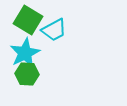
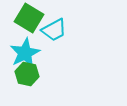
green square: moved 1 px right, 2 px up
green hexagon: rotated 10 degrees clockwise
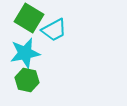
cyan star: rotated 16 degrees clockwise
green hexagon: moved 6 px down
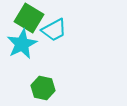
cyan star: moved 3 px left, 9 px up; rotated 16 degrees counterclockwise
green hexagon: moved 16 px right, 8 px down
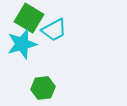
cyan star: rotated 12 degrees clockwise
green hexagon: rotated 20 degrees counterclockwise
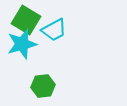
green square: moved 3 px left, 2 px down
green hexagon: moved 2 px up
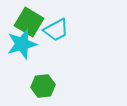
green square: moved 3 px right, 2 px down
cyan trapezoid: moved 2 px right
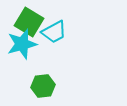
cyan trapezoid: moved 2 px left, 2 px down
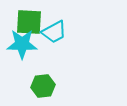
green square: rotated 28 degrees counterclockwise
cyan star: rotated 16 degrees clockwise
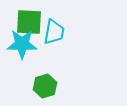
cyan trapezoid: rotated 52 degrees counterclockwise
green hexagon: moved 2 px right; rotated 10 degrees counterclockwise
